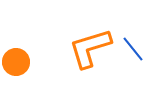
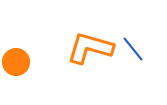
orange L-shape: rotated 33 degrees clockwise
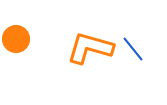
orange circle: moved 23 px up
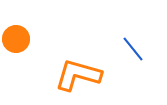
orange L-shape: moved 12 px left, 27 px down
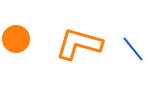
orange L-shape: moved 1 px right, 31 px up
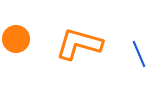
blue line: moved 6 px right, 5 px down; rotated 16 degrees clockwise
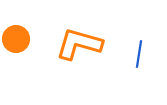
blue line: rotated 32 degrees clockwise
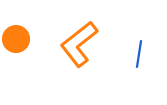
orange L-shape: rotated 54 degrees counterclockwise
